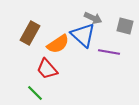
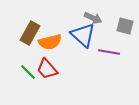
orange semicircle: moved 8 px left, 2 px up; rotated 20 degrees clockwise
green line: moved 7 px left, 21 px up
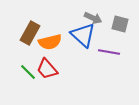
gray square: moved 5 px left, 2 px up
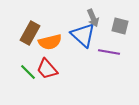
gray arrow: rotated 42 degrees clockwise
gray square: moved 2 px down
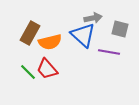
gray arrow: rotated 78 degrees counterclockwise
gray square: moved 3 px down
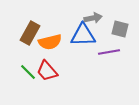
blue triangle: rotated 44 degrees counterclockwise
purple line: rotated 20 degrees counterclockwise
red trapezoid: moved 2 px down
